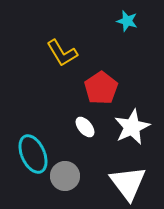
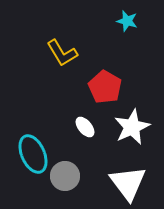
red pentagon: moved 4 px right, 1 px up; rotated 8 degrees counterclockwise
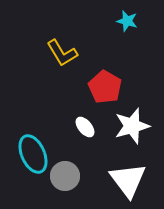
white star: moved 1 px up; rotated 9 degrees clockwise
white triangle: moved 3 px up
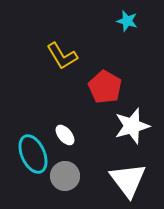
yellow L-shape: moved 3 px down
white ellipse: moved 20 px left, 8 px down
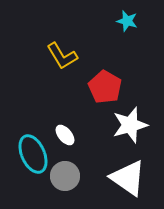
white star: moved 2 px left, 1 px up
white triangle: moved 2 px up; rotated 18 degrees counterclockwise
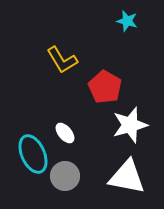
yellow L-shape: moved 4 px down
white ellipse: moved 2 px up
white triangle: moved 1 px left, 1 px up; rotated 24 degrees counterclockwise
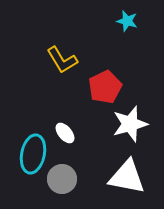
red pentagon: rotated 16 degrees clockwise
white star: moved 1 px up
cyan ellipse: rotated 36 degrees clockwise
gray circle: moved 3 px left, 3 px down
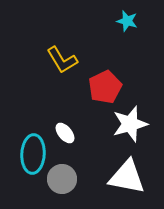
cyan ellipse: rotated 9 degrees counterclockwise
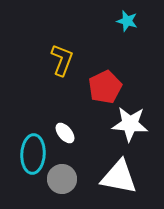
yellow L-shape: rotated 128 degrees counterclockwise
white star: rotated 21 degrees clockwise
white triangle: moved 8 px left
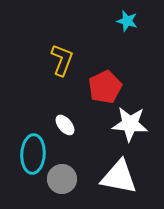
white ellipse: moved 8 px up
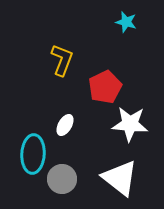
cyan star: moved 1 px left, 1 px down
white ellipse: rotated 70 degrees clockwise
white triangle: moved 1 px right, 1 px down; rotated 27 degrees clockwise
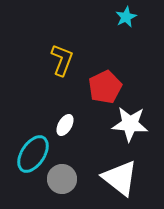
cyan star: moved 5 px up; rotated 30 degrees clockwise
cyan ellipse: rotated 30 degrees clockwise
